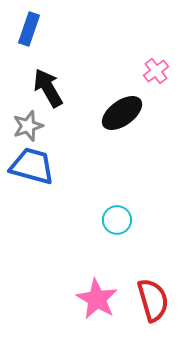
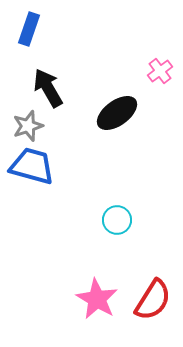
pink cross: moved 4 px right
black ellipse: moved 5 px left
red semicircle: rotated 48 degrees clockwise
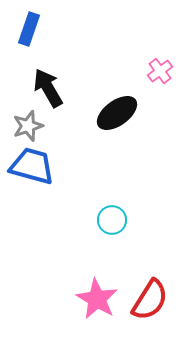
cyan circle: moved 5 px left
red semicircle: moved 3 px left
